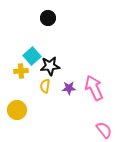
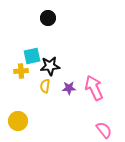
cyan square: rotated 30 degrees clockwise
yellow circle: moved 1 px right, 11 px down
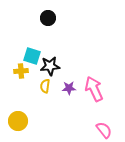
cyan square: rotated 30 degrees clockwise
pink arrow: moved 1 px down
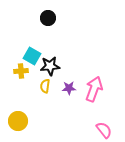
cyan square: rotated 12 degrees clockwise
pink arrow: rotated 45 degrees clockwise
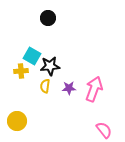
yellow circle: moved 1 px left
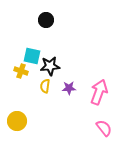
black circle: moved 2 px left, 2 px down
cyan square: rotated 18 degrees counterclockwise
yellow cross: rotated 24 degrees clockwise
pink arrow: moved 5 px right, 3 px down
pink semicircle: moved 2 px up
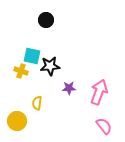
yellow semicircle: moved 8 px left, 17 px down
pink semicircle: moved 2 px up
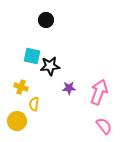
yellow cross: moved 16 px down
yellow semicircle: moved 3 px left, 1 px down
